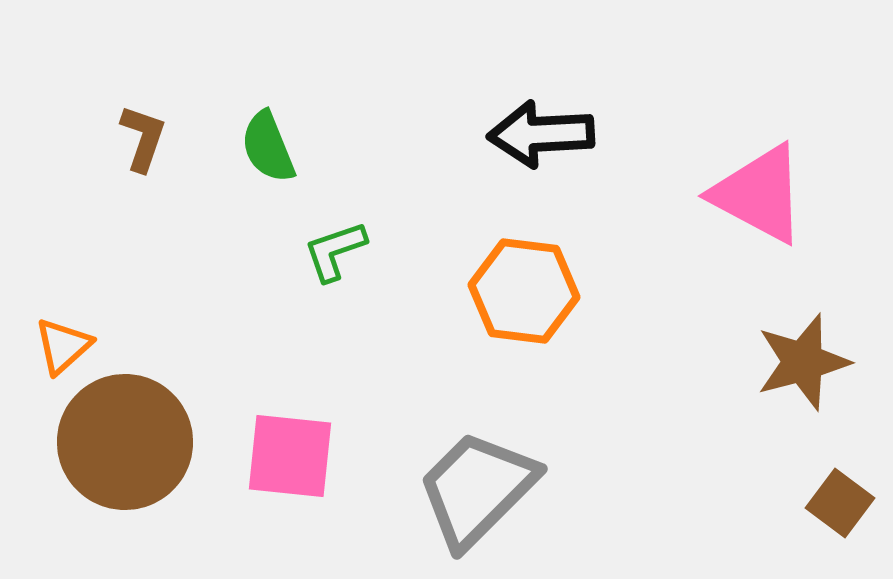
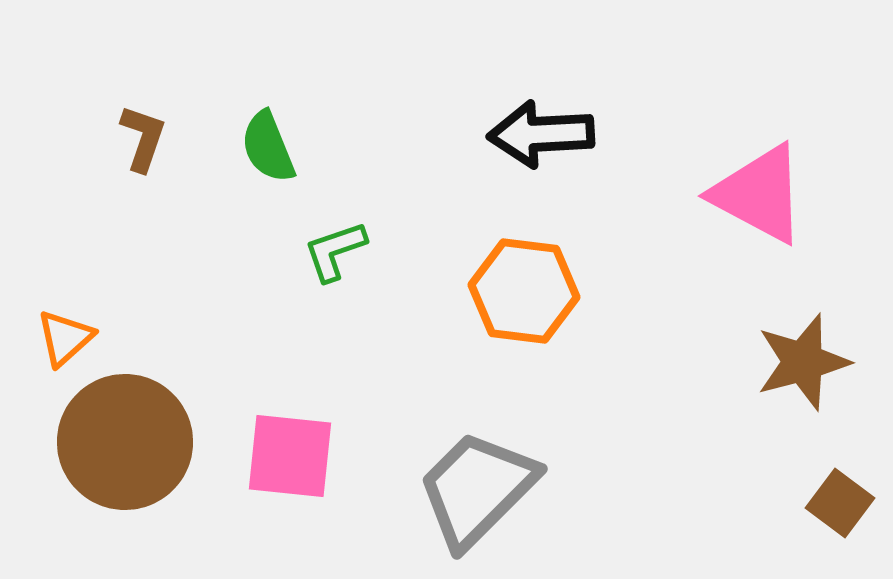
orange triangle: moved 2 px right, 8 px up
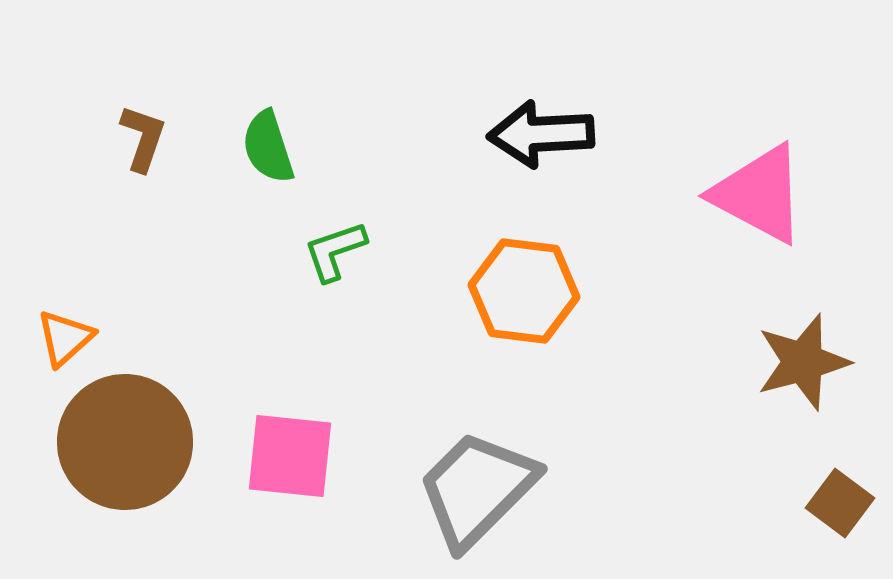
green semicircle: rotated 4 degrees clockwise
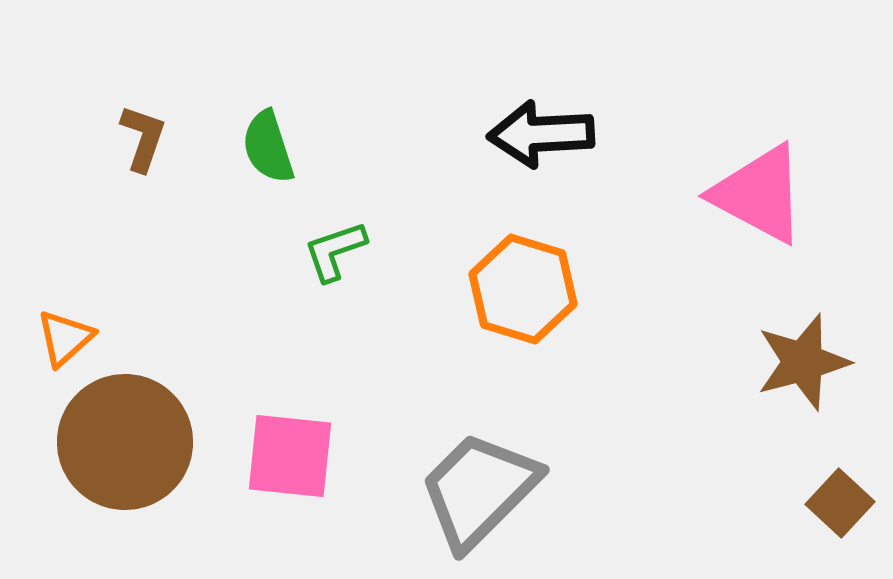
orange hexagon: moved 1 px left, 2 px up; rotated 10 degrees clockwise
gray trapezoid: moved 2 px right, 1 px down
brown square: rotated 6 degrees clockwise
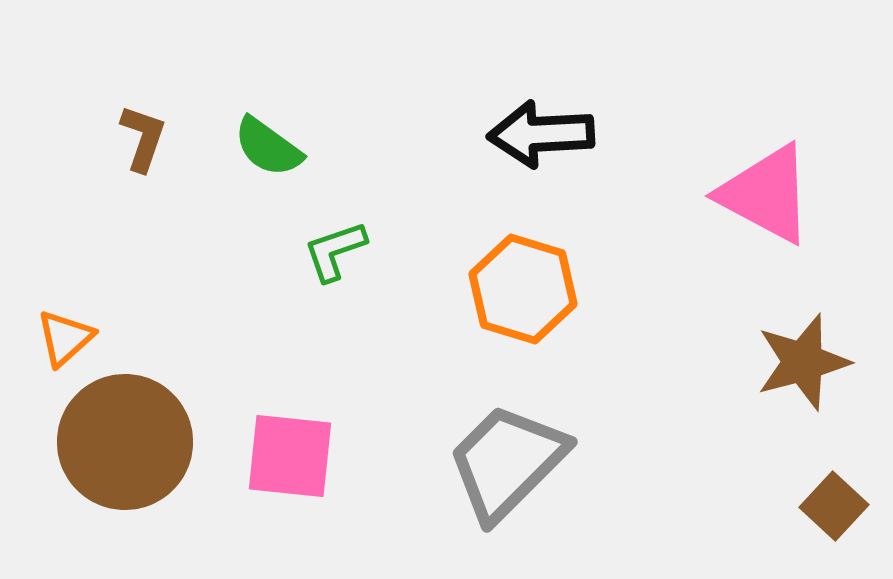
green semicircle: rotated 36 degrees counterclockwise
pink triangle: moved 7 px right
gray trapezoid: moved 28 px right, 28 px up
brown square: moved 6 px left, 3 px down
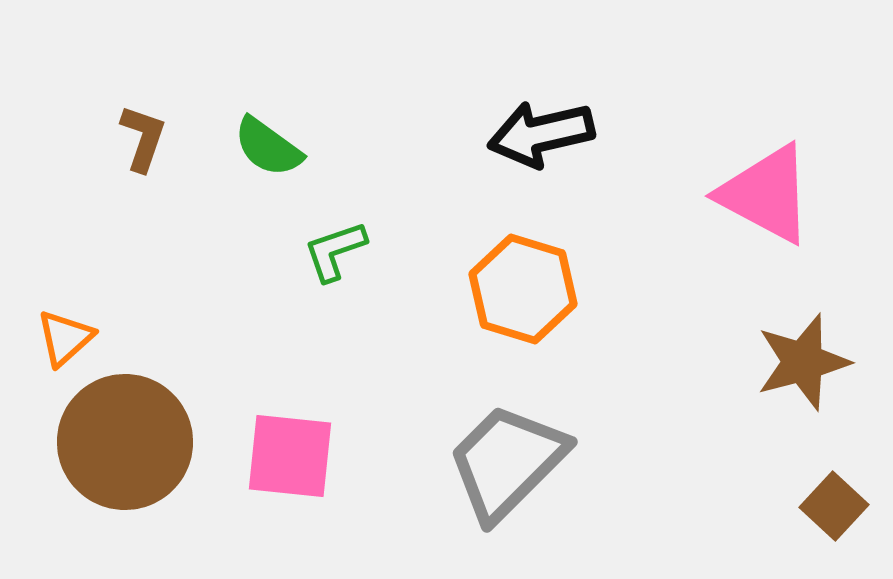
black arrow: rotated 10 degrees counterclockwise
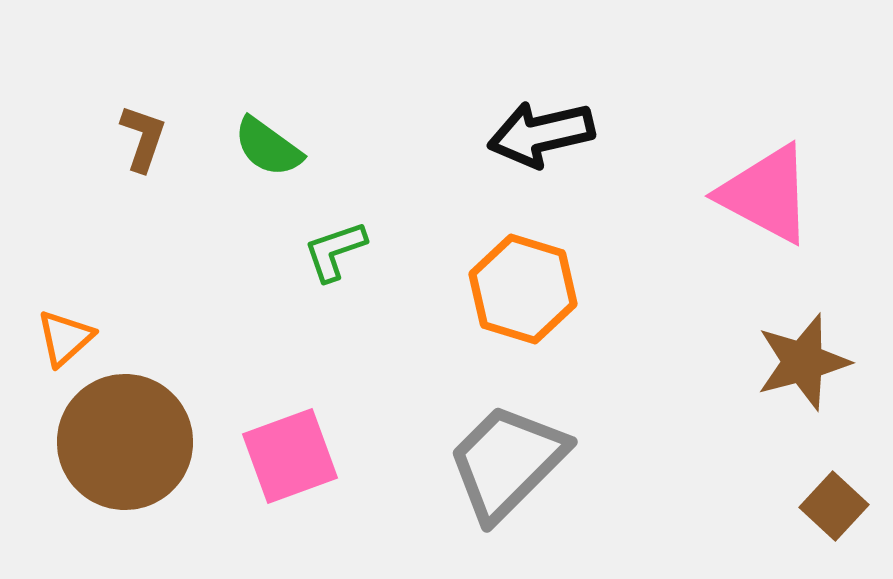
pink square: rotated 26 degrees counterclockwise
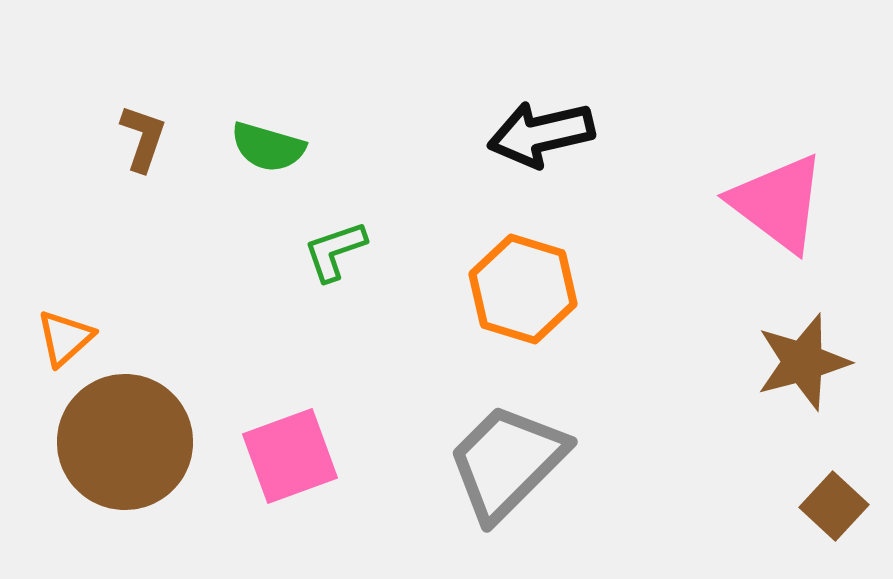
green semicircle: rotated 20 degrees counterclockwise
pink triangle: moved 12 px right, 9 px down; rotated 9 degrees clockwise
